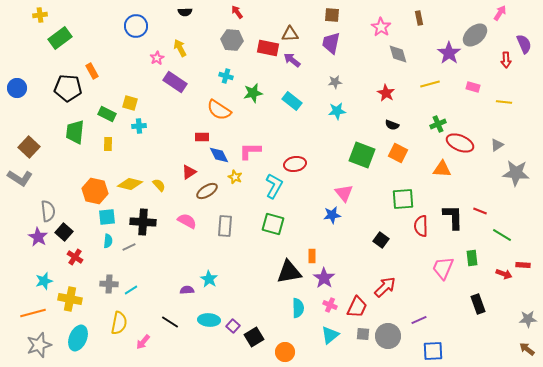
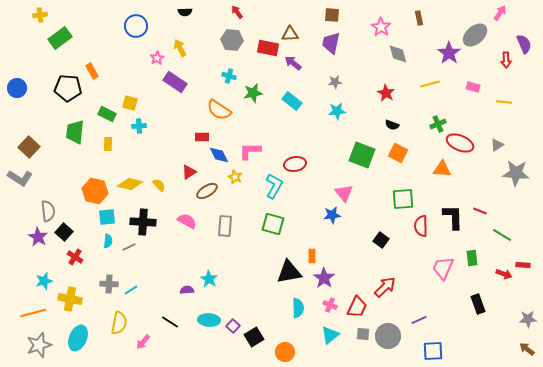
purple arrow at (292, 60): moved 1 px right, 3 px down
cyan cross at (226, 76): moved 3 px right
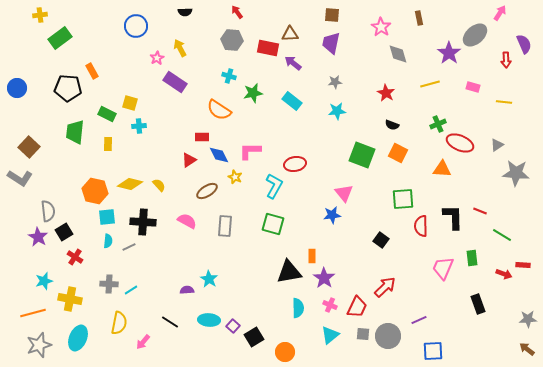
red triangle at (189, 172): moved 12 px up
black square at (64, 232): rotated 18 degrees clockwise
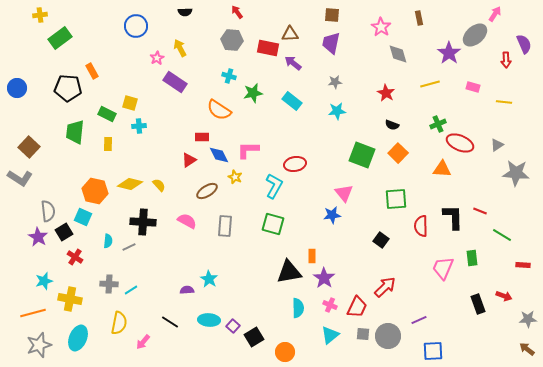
pink arrow at (500, 13): moved 5 px left, 1 px down
pink L-shape at (250, 151): moved 2 px left, 1 px up
orange square at (398, 153): rotated 18 degrees clockwise
green square at (403, 199): moved 7 px left
cyan square at (107, 217): moved 24 px left; rotated 30 degrees clockwise
red arrow at (504, 274): moved 22 px down
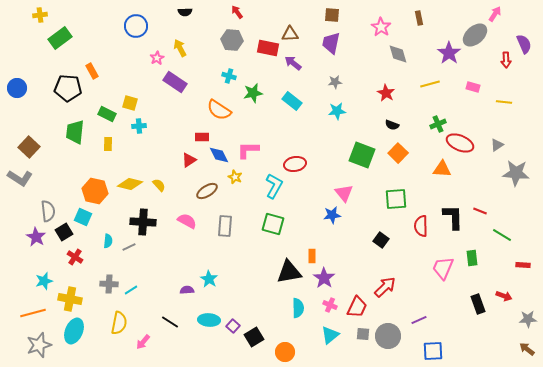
purple star at (38, 237): moved 2 px left
cyan ellipse at (78, 338): moved 4 px left, 7 px up
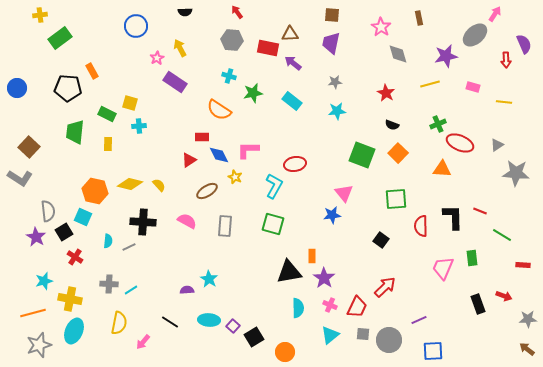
purple star at (449, 53): moved 3 px left, 3 px down; rotated 25 degrees clockwise
gray circle at (388, 336): moved 1 px right, 4 px down
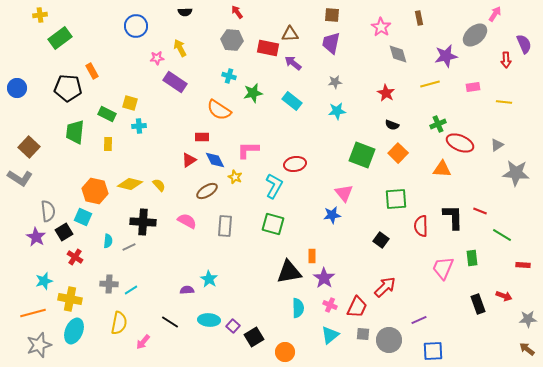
pink star at (157, 58): rotated 24 degrees clockwise
pink rectangle at (473, 87): rotated 24 degrees counterclockwise
blue diamond at (219, 155): moved 4 px left, 5 px down
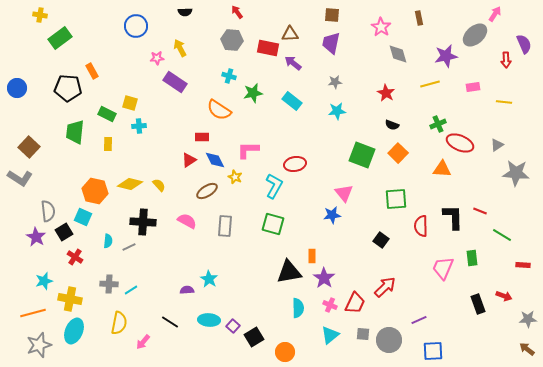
yellow cross at (40, 15): rotated 16 degrees clockwise
red trapezoid at (357, 307): moved 2 px left, 4 px up
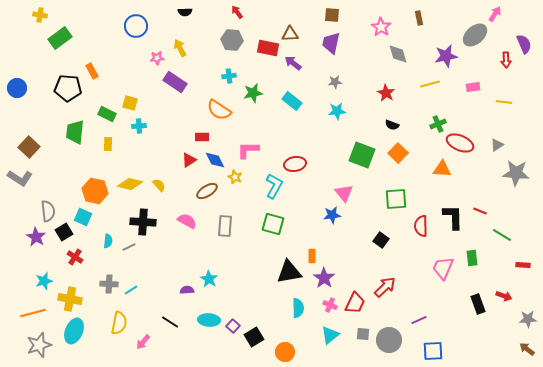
cyan cross at (229, 76): rotated 24 degrees counterclockwise
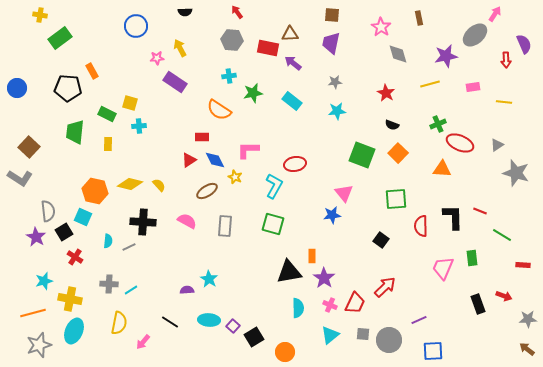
gray star at (516, 173): rotated 12 degrees clockwise
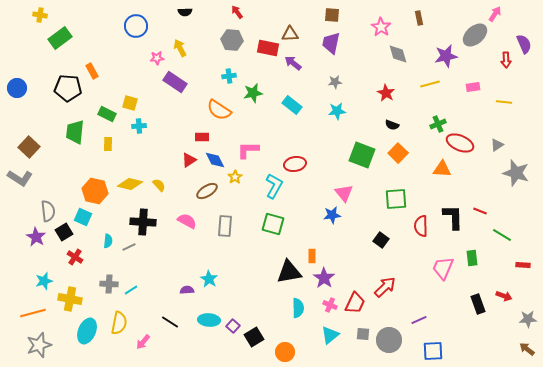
cyan rectangle at (292, 101): moved 4 px down
yellow star at (235, 177): rotated 16 degrees clockwise
cyan ellipse at (74, 331): moved 13 px right
